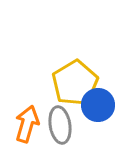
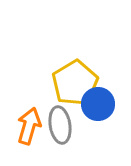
blue circle: moved 1 px up
orange arrow: moved 2 px right, 2 px down
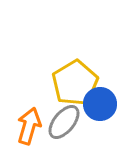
blue circle: moved 2 px right
gray ellipse: moved 4 px right, 3 px up; rotated 48 degrees clockwise
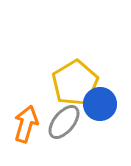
orange arrow: moved 3 px left, 2 px up
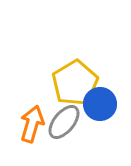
orange arrow: moved 6 px right
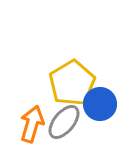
yellow pentagon: moved 3 px left
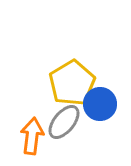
orange arrow: moved 12 px down; rotated 9 degrees counterclockwise
